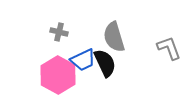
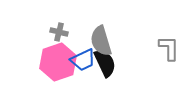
gray semicircle: moved 13 px left, 4 px down
gray L-shape: rotated 20 degrees clockwise
pink hexagon: moved 13 px up; rotated 12 degrees clockwise
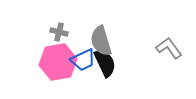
gray L-shape: rotated 36 degrees counterclockwise
pink hexagon: rotated 9 degrees clockwise
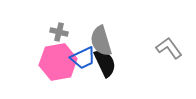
blue trapezoid: moved 2 px up
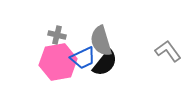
gray cross: moved 2 px left, 3 px down
gray L-shape: moved 1 px left, 3 px down
black semicircle: rotated 64 degrees clockwise
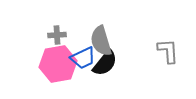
gray cross: rotated 18 degrees counterclockwise
gray L-shape: rotated 32 degrees clockwise
pink hexagon: moved 2 px down
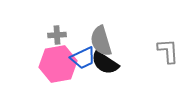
black semicircle: rotated 84 degrees clockwise
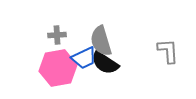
blue trapezoid: moved 1 px right
pink hexagon: moved 4 px down
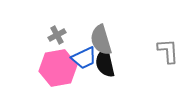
gray cross: rotated 24 degrees counterclockwise
gray semicircle: moved 1 px up
black semicircle: rotated 44 degrees clockwise
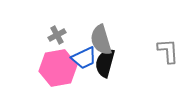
black semicircle: rotated 28 degrees clockwise
